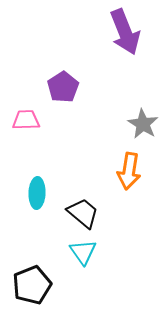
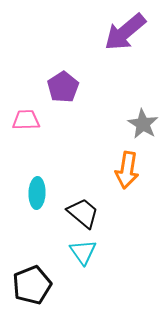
purple arrow: rotated 72 degrees clockwise
orange arrow: moved 2 px left, 1 px up
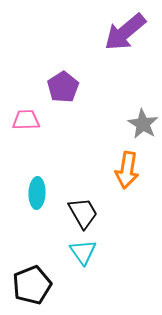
black trapezoid: rotated 20 degrees clockwise
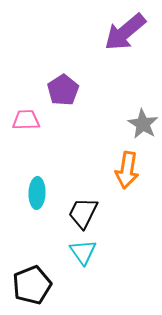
purple pentagon: moved 3 px down
black trapezoid: rotated 124 degrees counterclockwise
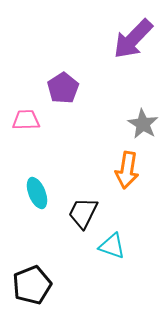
purple arrow: moved 8 px right, 7 px down; rotated 6 degrees counterclockwise
purple pentagon: moved 2 px up
cyan ellipse: rotated 24 degrees counterclockwise
cyan triangle: moved 29 px right, 6 px up; rotated 36 degrees counterclockwise
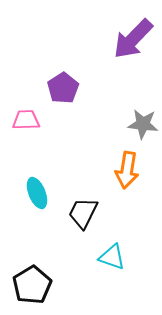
gray star: rotated 24 degrees counterclockwise
cyan triangle: moved 11 px down
black pentagon: rotated 9 degrees counterclockwise
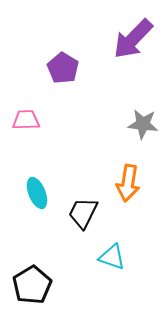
purple pentagon: moved 20 px up; rotated 8 degrees counterclockwise
orange arrow: moved 1 px right, 13 px down
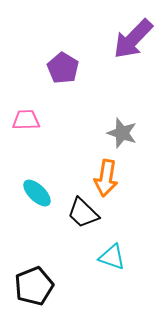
gray star: moved 21 px left, 9 px down; rotated 12 degrees clockwise
orange arrow: moved 22 px left, 5 px up
cyan ellipse: rotated 24 degrees counterclockwise
black trapezoid: rotated 72 degrees counterclockwise
black pentagon: moved 2 px right, 1 px down; rotated 9 degrees clockwise
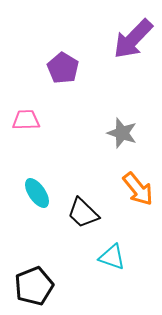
orange arrow: moved 32 px right, 11 px down; rotated 48 degrees counterclockwise
cyan ellipse: rotated 12 degrees clockwise
